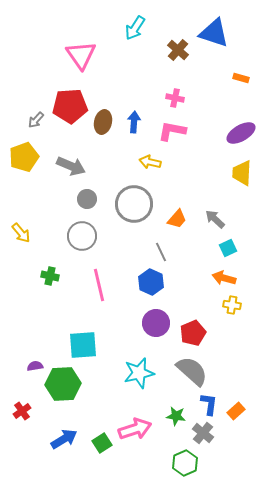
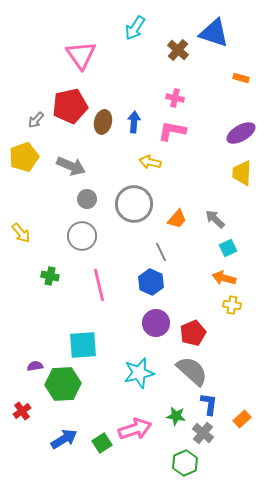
red pentagon at (70, 106): rotated 8 degrees counterclockwise
orange rectangle at (236, 411): moved 6 px right, 8 px down
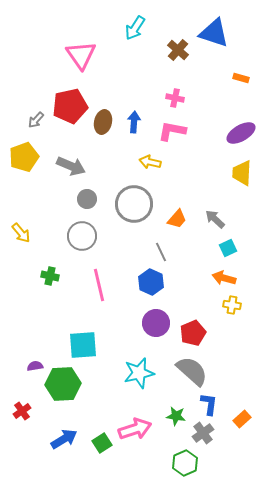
gray cross at (203, 433): rotated 15 degrees clockwise
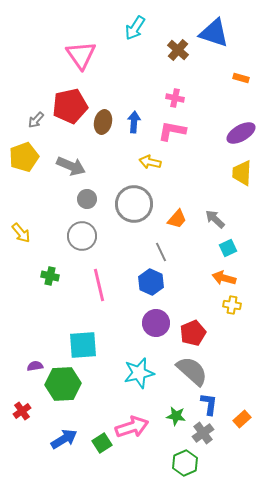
pink arrow at (135, 429): moved 3 px left, 2 px up
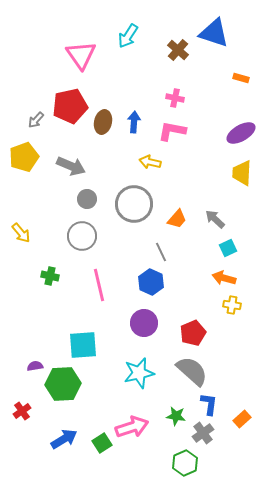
cyan arrow at (135, 28): moved 7 px left, 8 px down
purple circle at (156, 323): moved 12 px left
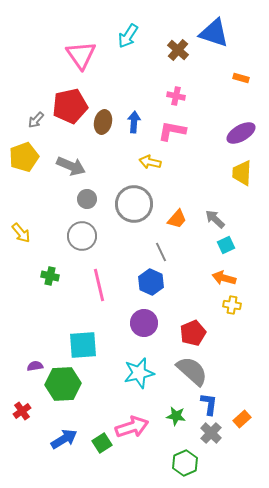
pink cross at (175, 98): moved 1 px right, 2 px up
cyan square at (228, 248): moved 2 px left, 3 px up
gray cross at (203, 433): moved 8 px right; rotated 10 degrees counterclockwise
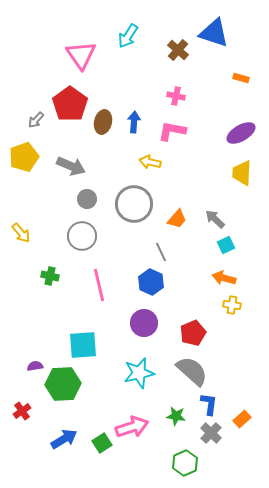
red pentagon at (70, 106): moved 2 px up; rotated 24 degrees counterclockwise
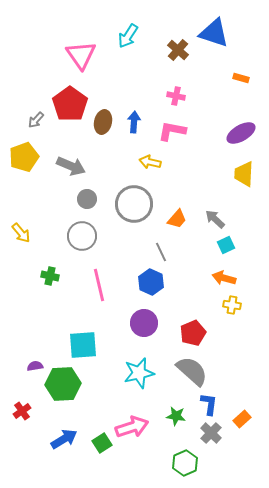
yellow trapezoid at (242, 173): moved 2 px right, 1 px down
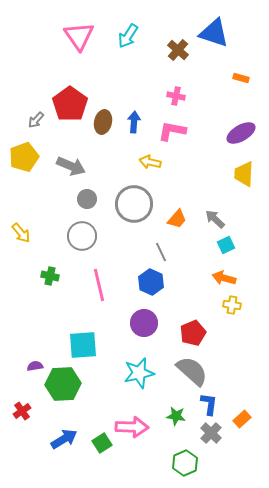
pink triangle at (81, 55): moved 2 px left, 19 px up
pink arrow at (132, 427): rotated 20 degrees clockwise
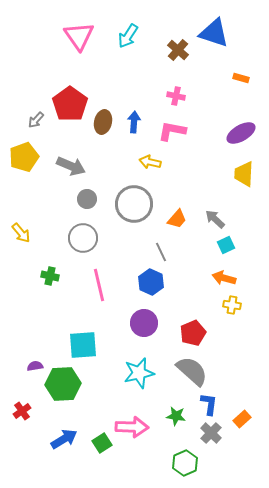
gray circle at (82, 236): moved 1 px right, 2 px down
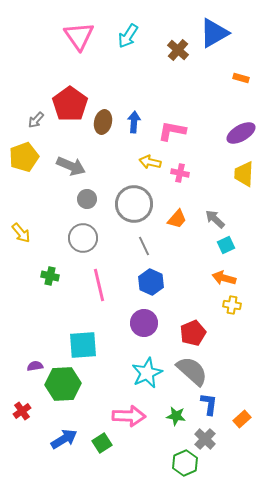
blue triangle at (214, 33): rotated 48 degrees counterclockwise
pink cross at (176, 96): moved 4 px right, 77 px down
gray line at (161, 252): moved 17 px left, 6 px up
cyan star at (139, 373): moved 8 px right; rotated 12 degrees counterclockwise
pink arrow at (132, 427): moved 3 px left, 11 px up
gray cross at (211, 433): moved 6 px left, 6 px down
